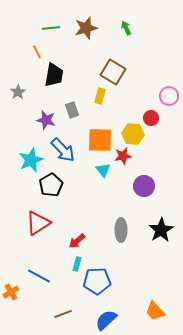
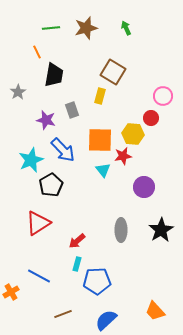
pink circle: moved 6 px left
purple circle: moved 1 px down
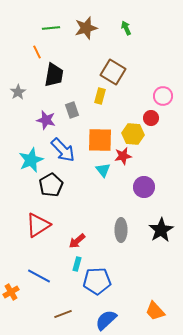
red triangle: moved 2 px down
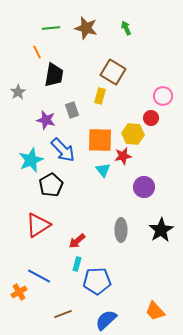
brown star: rotated 30 degrees clockwise
orange cross: moved 8 px right
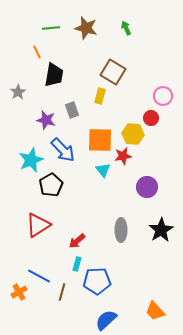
purple circle: moved 3 px right
brown line: moved 1 px left, 22 px up; rotated 54 degrees counterclockwise
